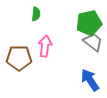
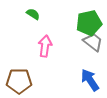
green semicircle: moved 3 px left; rotated 64 degrees counterclockwise
brown pentagon: moved 23 px down
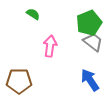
green pentagon: rotated 10 degrees counterclockwise
pink arrow: moved 5 px right
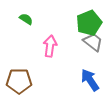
green semicircle: moved 7 px left, 5 px down
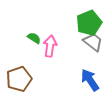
green semicircle: moved 8 px right, 19 px down
brown pentagon: moved 2 px up; rotated 20 degrees counterclockwise
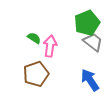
green pentagon: moved 2 px left
brown pentagon: moved 17 px right, 5 px up
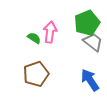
pink arrow: moved 14 px up
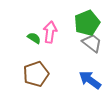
gray trapezoid: moved 1 px left, 1 px down
blue arrow: rotated 20 degrees counterclockwise
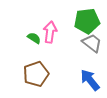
green pentagon: moved 2 px up; rotated 15 degrees clockwise
blue arrow: rotated 15 degrees clockwise
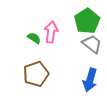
green pentagon: rotated 25 degrees counterclockwise
pink arrow: moved 1 px right
gray trapezoid: moved 1 px down
blue arrow: rotated 125 degrees counterclockwise
